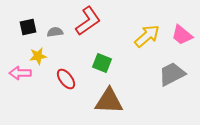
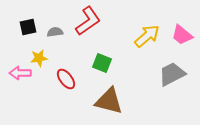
yellow star: moved 1 px right, 2 px down
brown triangle: rotated 12 degrees clockwise
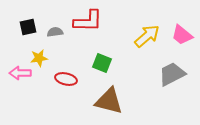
red L-shape: rotated 36 degrees clockwise
red ellipse: rotated 40 degrees counterclockwise
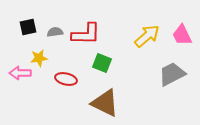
red L-shape: moved 2 px left, 13 px down
pink trapezoid: rotated 25 degrees clockwise
brown triangle: moved 4 px left, 2 px down; rotated 12 degrees clockwise
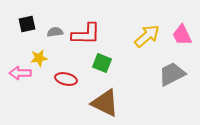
black square: moved 1 px left, 3 px up
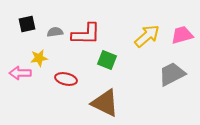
pink trapezoid: rotated 100 degrees clockwise
green square: moved 5 px right, 3 px up
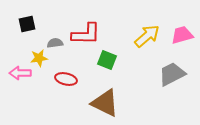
gray semicircle: moved 11 px down
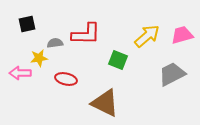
green square: moved 11 px right
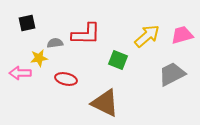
black square: moved 1 px up
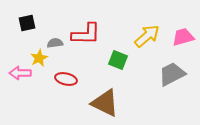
pink trapezoid: moved 1 px right, 2 px down
yellow star: rotated 18 degrees counterclockwise
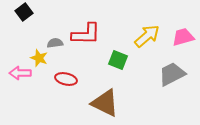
black square: moved 3 px left, 11 px up; rotated 24 degrees counterclockwise
yellow star: rotated 24 degrees counterclockwise
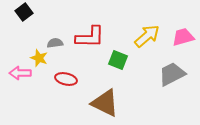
red L-shape: moved 4 px right, 3 px down
